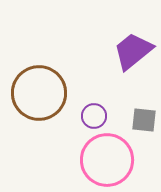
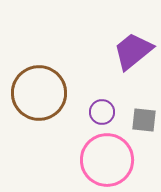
purple circle: moved 8 px right, 4 px up
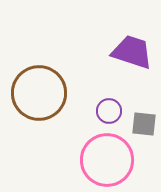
purple trapezoid: moved 1 px left, 1 px down; rotated 57 degrees clockwise
purple circle: moved 7 px right, 1 px up
gray square: moved 4 px down
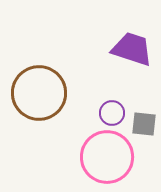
purple trapezoid: moved 3 px up
purple circle: moved 3 px right, 2 px down
pink circle: moved 3 px up
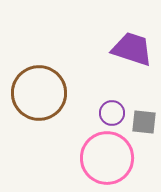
gray square: moved 2 px up
pink circle: moved 1 px down
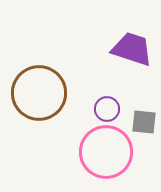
purple circle: moved 5 px left, 4 px up
pink circle: moved 1 px left, 6 px up
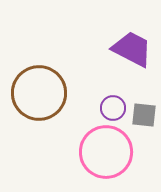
purple trapezoid: rotated 9 degrees clockwise
purple circle: moved 6 px right, 1 px up
gray square: moved 7 px up
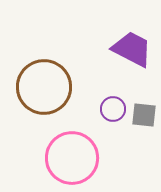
brown circle: moved 5 px right, 6 px up
purple circle: moved 1 px down
pink circle: moved 34 px left, 6 px down
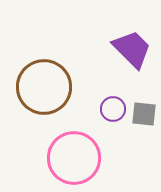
purple trapezoid: rotated 18 degrees clockwise
gray square: moved 1 px up
pink circle: moved 2 px right
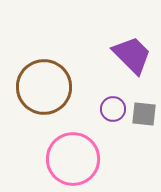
purple trapezoid: moved 6 px down
pink circle: moved 1 px left, 1 px down
